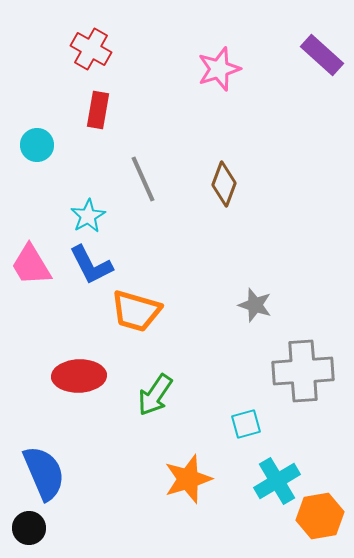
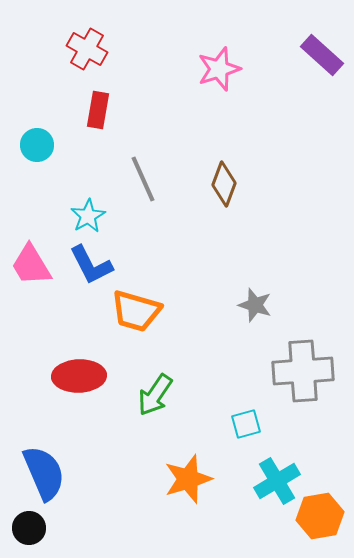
red cross: moved 4 px left
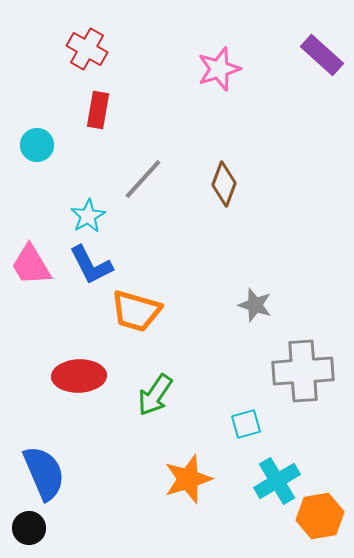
gray line: rotated 66 degrees clockwise
